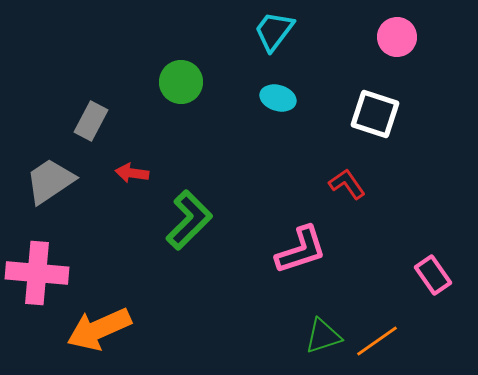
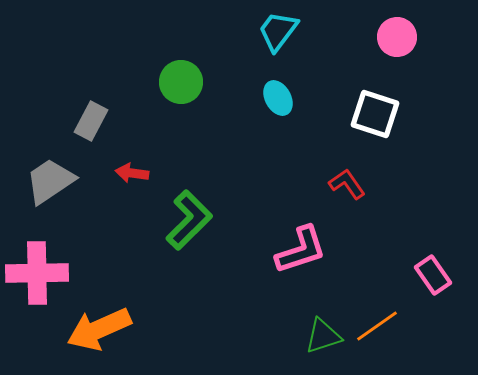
cyan trapezoid: moved 4 px right
cyan ellipse: rotated 44 degrees clockwise
pink cross: rotated 6 degrees counterclockwise
orange line: moved 15 px up
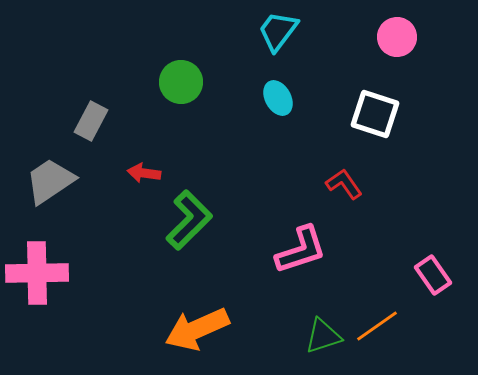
red arrow: moved 12 px right
red L-shape: moved 3 px left
orange arrow: moved 98 px right
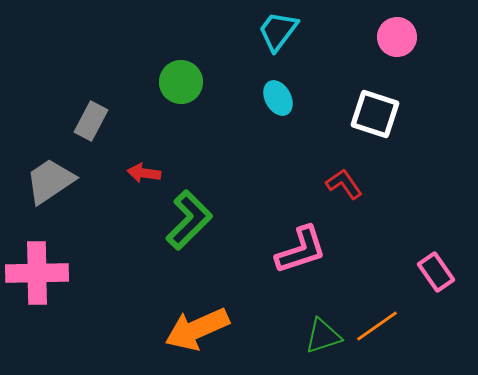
pink rectangle: moved 3 px right, 3 px up
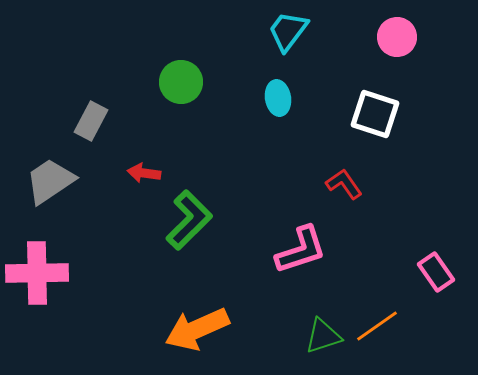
cyan trapezoid: moved 10 px right
cyan ellipse: rotated 20 degrees clockwise
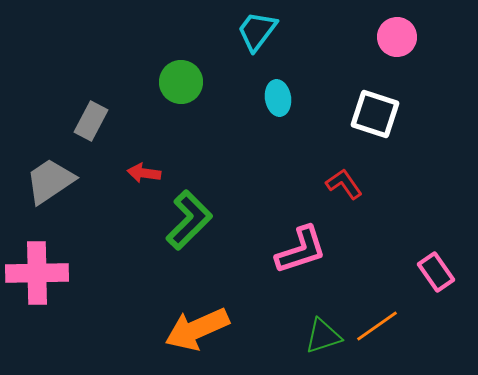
cyan trapezoid: moved 31 px left
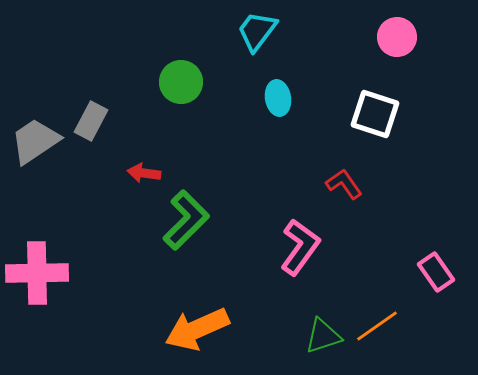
gray trapezoid: moved 15 px left, 40 px up
green L-shape: moved 3 px left
pink L-shape: moved 1 px left, 3 px up; rotated 36 degrees counterclockwise
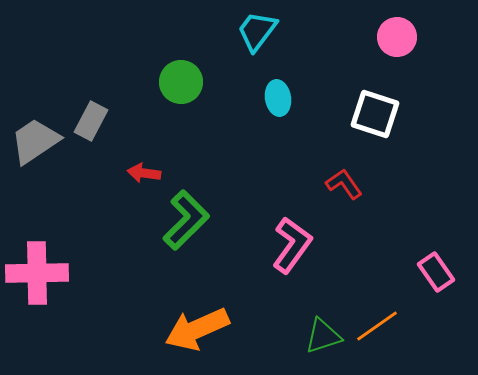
pink L-shape: moved 8 px left, 2 px up
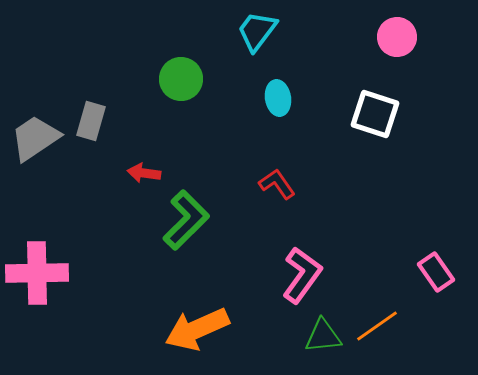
green circle: moved 3 px up
gray rectangle: rotated 12 degrees counterclockwise
gray trapezoid: moved 3 px up
red L-shape: moved 67 px left
pink L-shape: moved 10 px right, 30 px down
green triangle: rotated 12 degrees clockwise
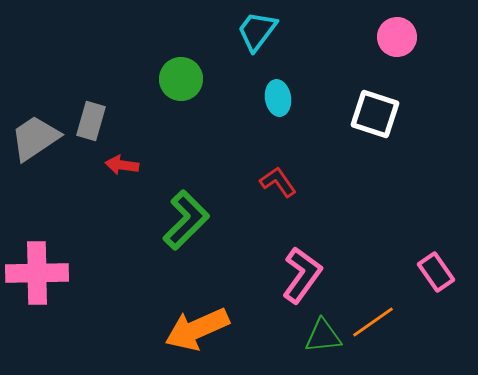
red arrow: moved 22 px left, 8 px up
red L-shape: moved 1 px right, 2 px up
orange line: moved 4 px left, 4 px up
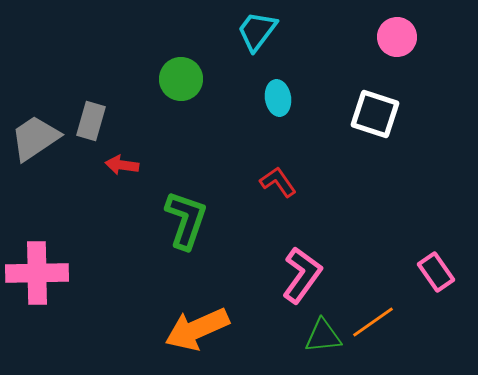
green L-shape: rotated 26 degrees counterclockwise
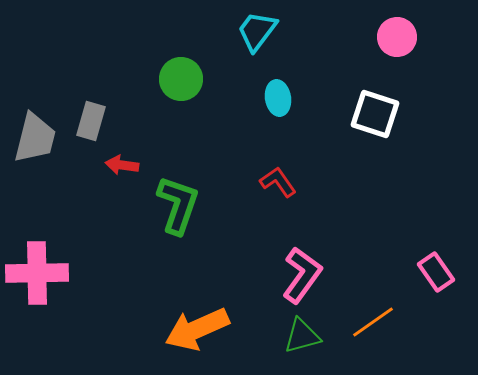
gray trapezoid: rotated 138 degrees clockwise
green L-shape: moved 8 px left, 15 px up
green triangle: moved 21 px left; rotated 9 degrees counterclockwise
